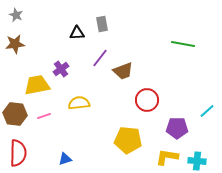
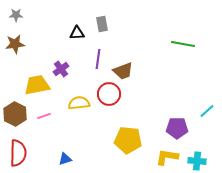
gray star: rotated 24 degrees counterclockwise
purple line: moved 2 px left, 1 px down; rotated 30 degrees counterclockwise
red circle: moved 38 px left, 6 px up
brown hexagon: rotated 20 degrees clockwise
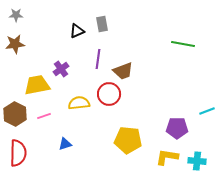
black triangle: moved 2 px up; rotated 21 degrees counterclockwise
cyan line: rotated 21 degrees clockwise
blue triangle: moved 15 px up
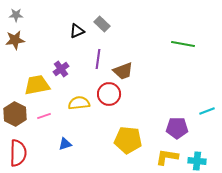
gray rectangle: rotated 35 degrees counterclockwise
brown star: moved 4 px up
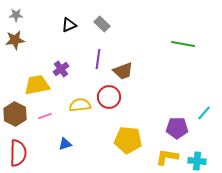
black triangle: moved 8 px left, 6 px up
red circle: moved 3 px down
yellow semicircle: moved 1 px right, 2 px down
cyan line: moved 3 px left, 2 px down; rotated 28 degrees counterclockwise
pink line: moved 1 px right
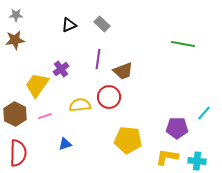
yellow trapezoid: rotated 44 degrees counterclockwise
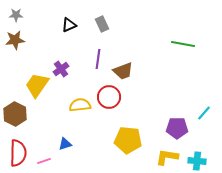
gray rectangle: rotated 21 degrees clockwise
pink line: moved 1 px left, 45 px down
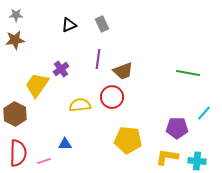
green line: moved 5 px right, 29 px down
red circle: moved 3 px right
blue triangle: rotated 16 degrees clockwise
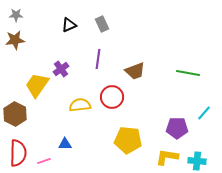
brown trapezoid: moved 12 px right
